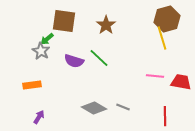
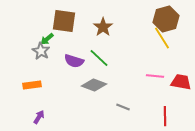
brown hexagon: moved 1 px left
brown star: moved 3 px left, 2 px down
yellow line: rotated 15 degrees counterclockwise
gray diamond: moved 23 px up; rotated 10 degrees counterclockwise
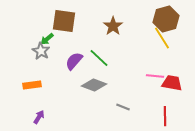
brown star: moved 10 px right, 1 px up
purple semicircle: rotated 114 degrees clockwise
red trapezoid: moved 9 px left, 1 px down
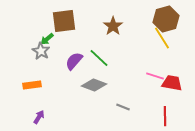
brown square: rotated 15 degrees counterclockwise
pink line: rotated 12 degrees clockwise
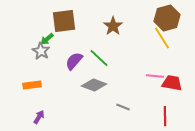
brown hexagon: moved 1 px right, 1 px up
pink line: rotated 12 degrees counterclockwise
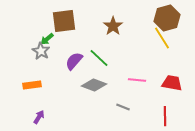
pink line: moved 18 px left, 4 px down
